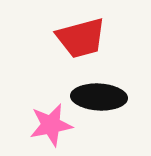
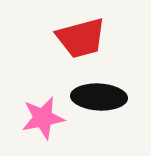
pink star: moved 8 px left, 7 px up
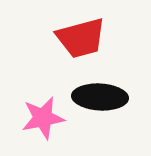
black ellipse: moved 1 px right
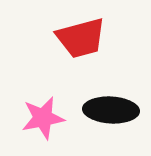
black ellipse: moved 11 px right, 13 px down
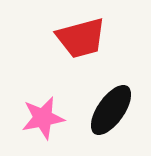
black ellipse: rotated 58 degrees counterclockwise
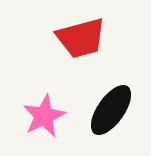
pink star: moved 1 px right, 2 px up; rotated 15 degrees counterclockwise
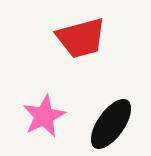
black ellipse: moved 14 px down
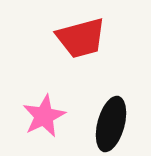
black ellipse: rotated 20 degrees counterclockwise
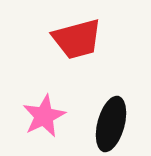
red trapezoid: moved 4 px left, 1 px down
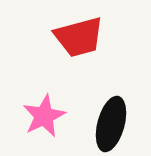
red trapezoid: moved 2 px right, 2 px up
